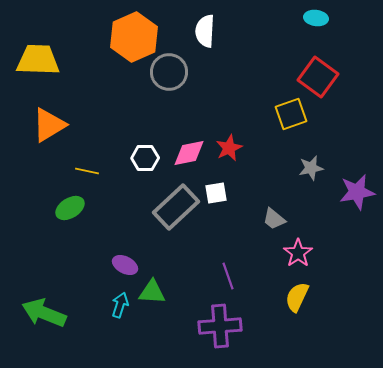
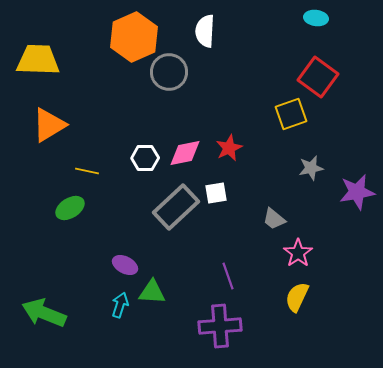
pink diamond: moved 4 px left
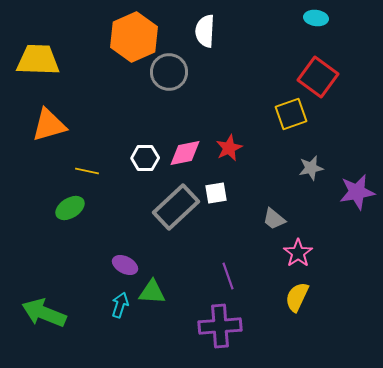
orange triangle: rotated 15 degrees clockwise
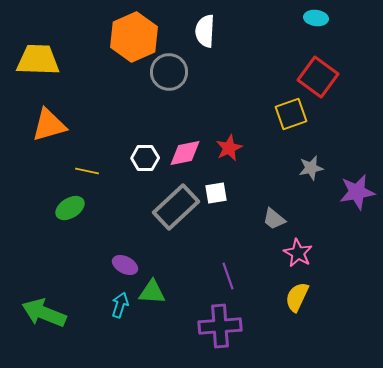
pink star: rotated 8 degrees counterclockwise
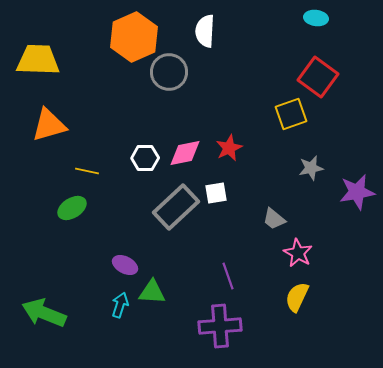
green ellipse: moved 2 px right
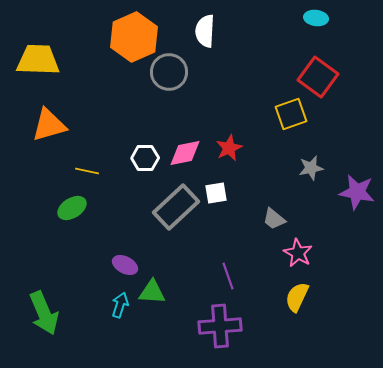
purple star: rotated 21 degrees clockwise
green arrow: rotated 135 degrees counterclockwise
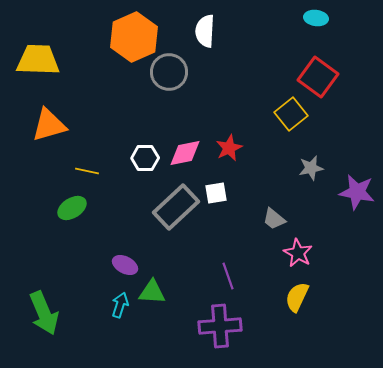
yellow square: rotated 20 degrees counterclockwise
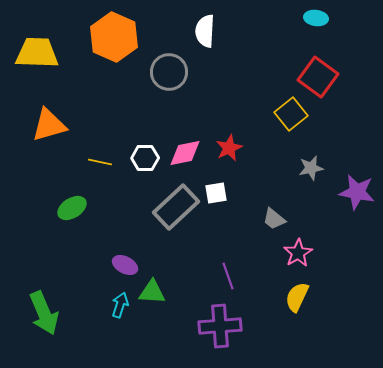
orange hexagon: moved 20 px left; rotated 12 degrees counterclockwise
yellow trapezoid: moved 1 px left, 7 px up
yellow line: moved 13 px right, 9 px up
pink star: rotated 12 degrees clockwise
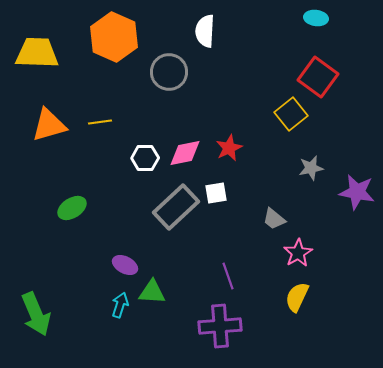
yellow line: moved 40 px up; rotated 20 degrees counterclockwise
green arrow: moved 8 px left, 1 px down
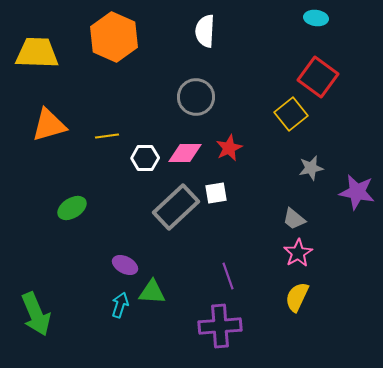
gray circle: moved 27 px right, 25 px down
yellow line: moved 7 px right, 14 px down
pink diamond: rotated 12 degrees clockwise
gray trapezoid: moved 20 px right
